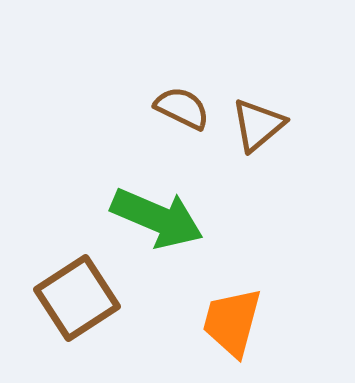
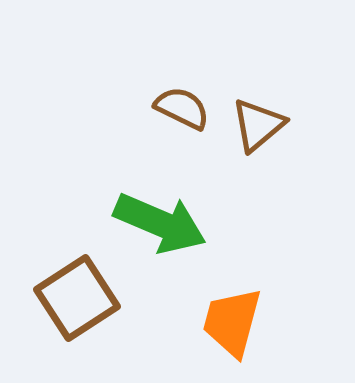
green arrow: moved 3 px right, 5 px down
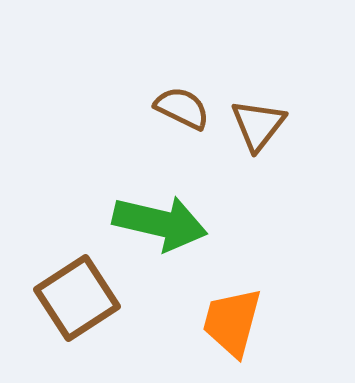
brown triangle: rotated 12 degrees counterclockwise
green arrow: rotated 10 degrees counterclockwise
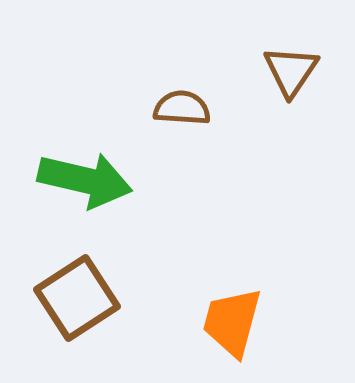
brown semicircle: rotated 22 degrees counterclockwise
brown triangle: moved 33 px right, 54 px up; rotated 4 degrees counterclockwise
green arrow: moved 75 px left, 43 px up
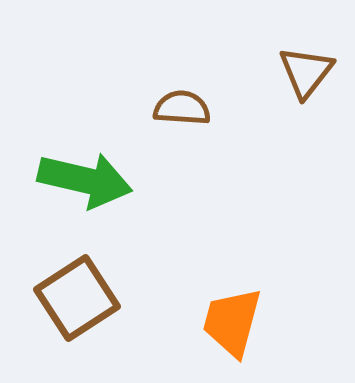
brown triangle: moved 15 px right, 1 px down; rotated 4 degrees clockwise
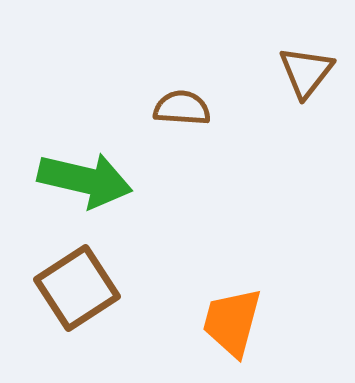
brown square: moved 10 px up
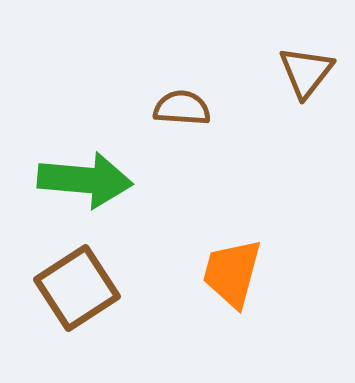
green arrow: rotated 8 degrees counterclockwise
orange trapezoid: moved 49 px up
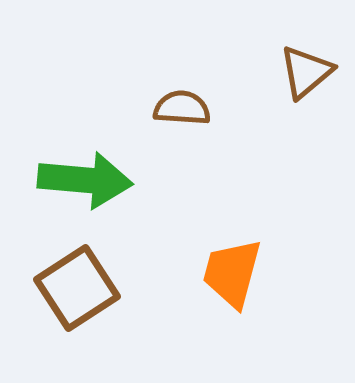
brown triangle: rotated 12 degrees clockwise
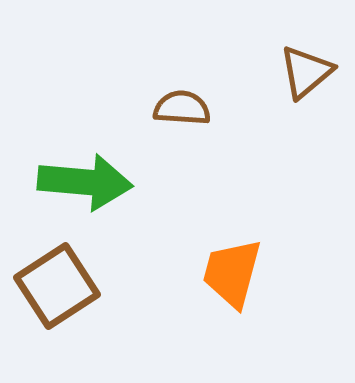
green arrow: moved 2 px down
brown square: moved 20 px left, 2 px up
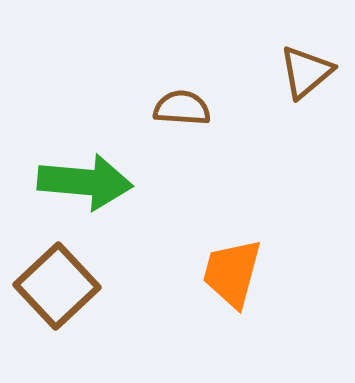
brown square: rotated 10 degrees counterclockwise
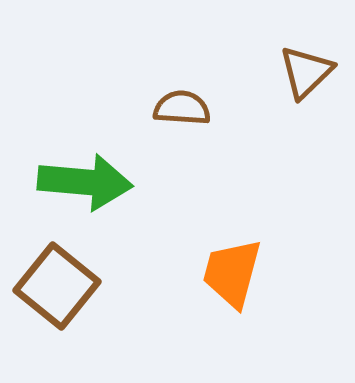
brown triangle: rotated 4 degrees counterclockwise
brown square: rotated 8 degrees counterclockwise
